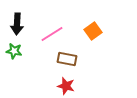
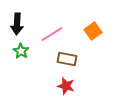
green star: moved 7 px right; rotated 21 degrees clockwise
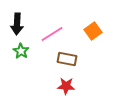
red star: rotated 12 degrees counterclockwise
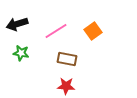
black arrow: rotated 70 degrees clockwise
pink line: moved 4 px right, 3 px up
green star: moved 2 px down; rotated 21 degrees counterclockwise
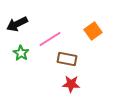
black arrow: rotated 10 degrees counterclockwise
pink line: moved 6 px left, 8 px down
green star: rotated 21 degrees clockwise
red star: moved 5 px right, 2 px up
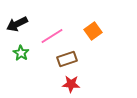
pink line: moved 2 px right, 3 px up
brown rectangle: rotated 30 degrees counterclockwise
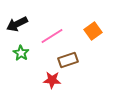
brown rectangle: moved 1 px right, 1 px down
red star: moved 19 px left, 4 px up
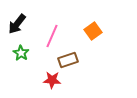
black arrow: rotated 25 degrees counterclockwise
pink line: rotated 35 degrees counterclockwise
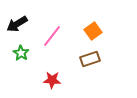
black arrow: rotated 20 degrees clockwise
pink line: rotated 15 degrees clockwise
brown rectangle: moved 22 px right, 1 px up
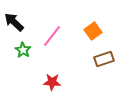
black arrow: moved 3 px left, 2 px up; rotated 75 degrees clockwise
green star: moved 2 px right, 3 px up
brown rectangle: moved 14 px right
red star: moved 2 px down
